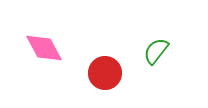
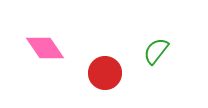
pink diamond: moved 1 px right; rotated 6 degrees counterclockwise
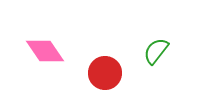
pink diamond: moved 3 px down
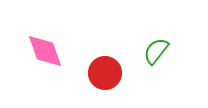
pink diamond: rotated 15 degrees clockwise
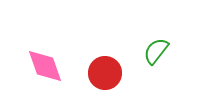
pink diamond: moved 15 px down
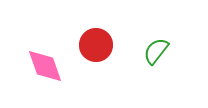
red circle: moved 9 px left, 28 px up
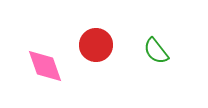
green semicircle: rotated 76 degrees counterclockwise
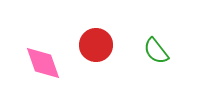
pink diamond: moved 2 px left, 3 px up
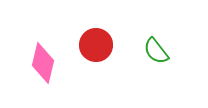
pink diamond: rotated 33 degrees clockwise
